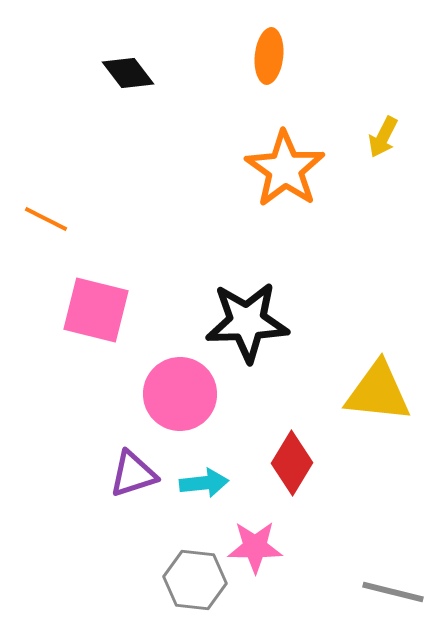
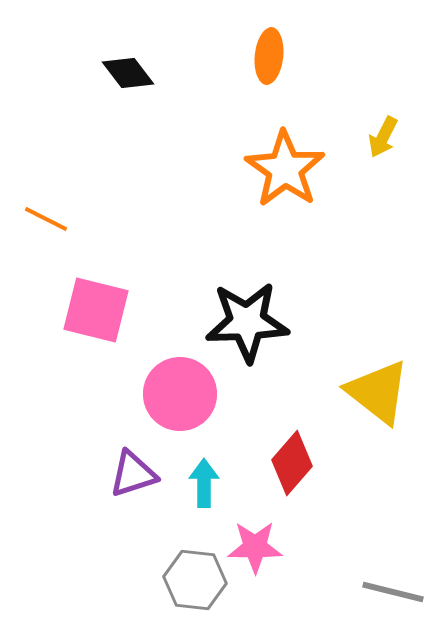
yellow triangle: rotated 32 degrees clockwise
red diamond: rotated 10 degrees clockwise
cyan arrow: rotated 84 degrees counterclockwise
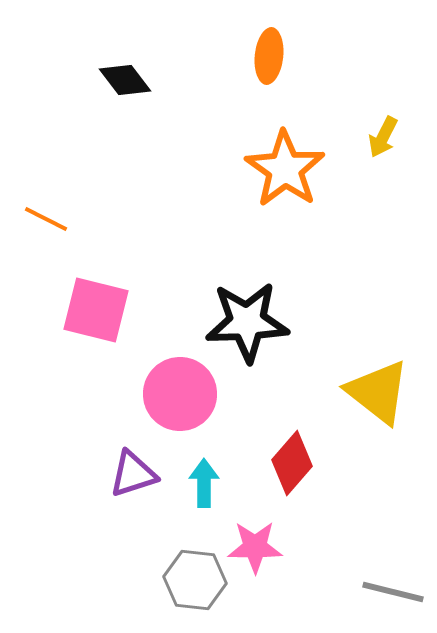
black diamond: moved 3 px left, 7 px down
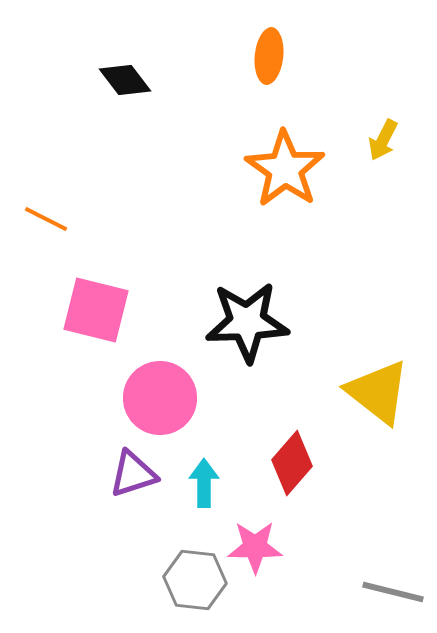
yellow arrow: moved 3 px down
pink circle: moved 20 px left, 4 px down
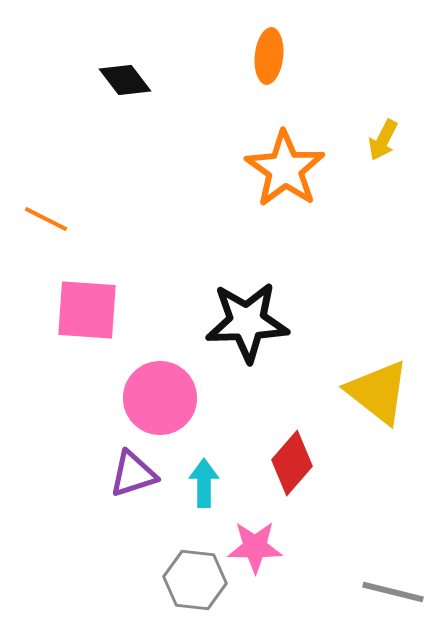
pink square: moved 9 px left; rotated 10 degrees counterclockwise
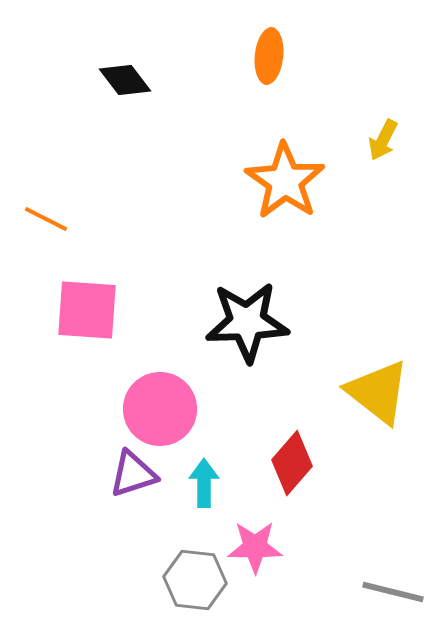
orange star: moved 12 px down
pink circle: moved 11 px down
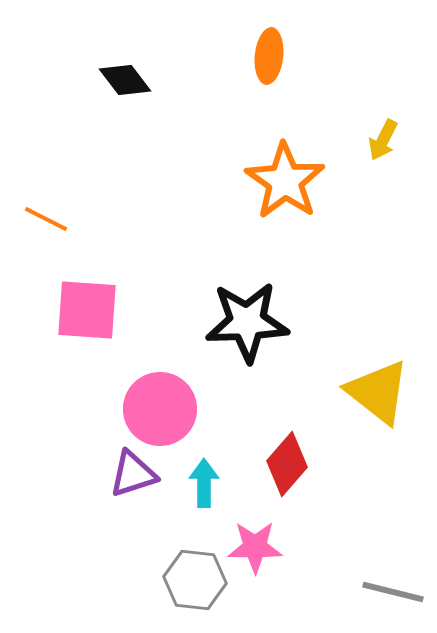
red diamond: moved 5 px left, 1 px down
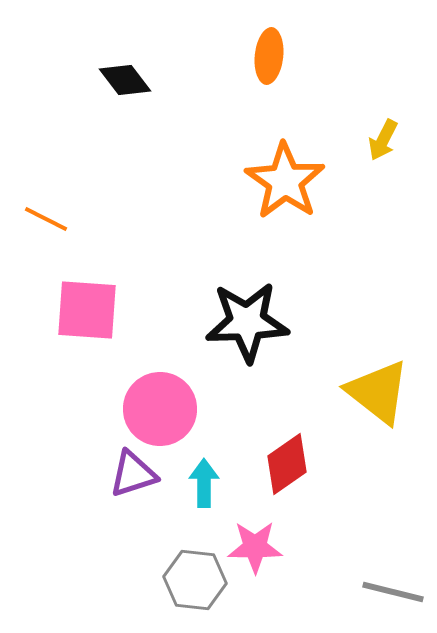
red diamond: rotated 14 degrees clockwise
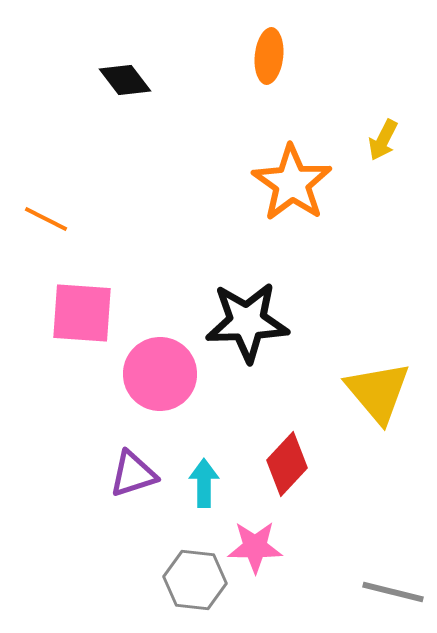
orange star: moved 7 px right, 2 px down
pink square: moved 5 px left, 3 px down
yellow triangle: rotated 12 degrees clockwise
pink circle: moved 35 px up
red diamond: rotated 12 degrees counterclockwise
